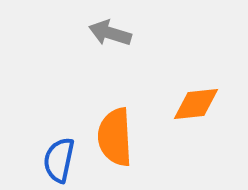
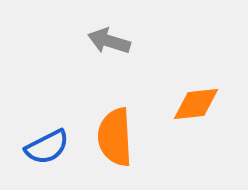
gray arrow: moved 1 px left, 8 px down
blue semicircle: moved 12 px left, 13 px up; rotated 129 degrees counterclockwise
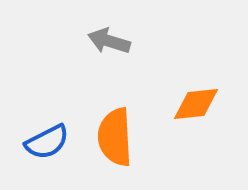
blue semicircle: moved 5 px up
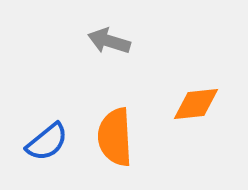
blue semicircle: rotated 12 degrees counterclockwise
